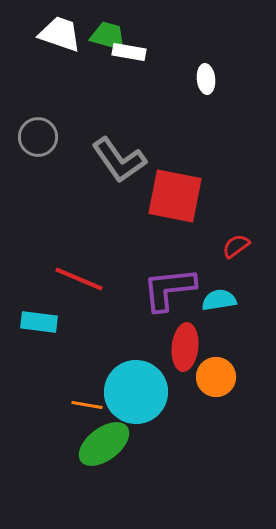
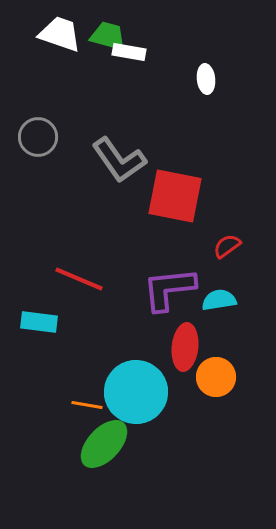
red semicircle: moved 9 px left
green ellipse: rotated 10 degrees counterclockwise
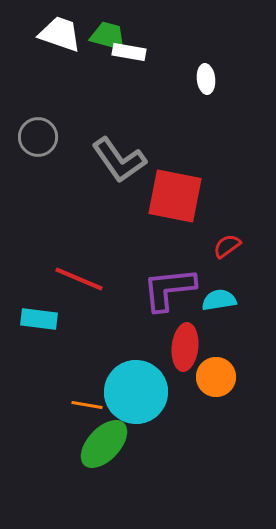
cyan rectangle: moved 3 px up
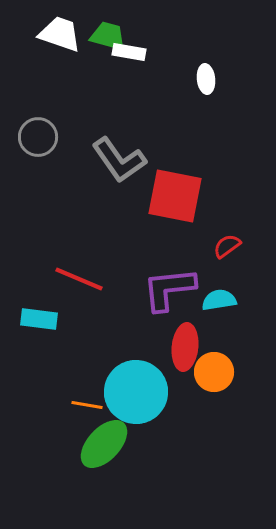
orange circle: moved 2 px left, 5 px up
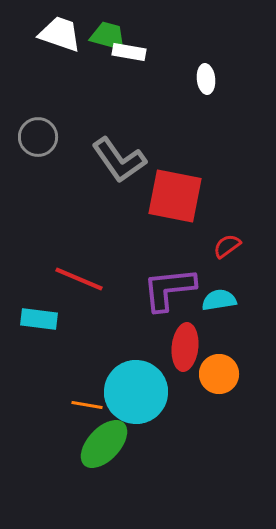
orange circle: moved 5 px right, 2 px down
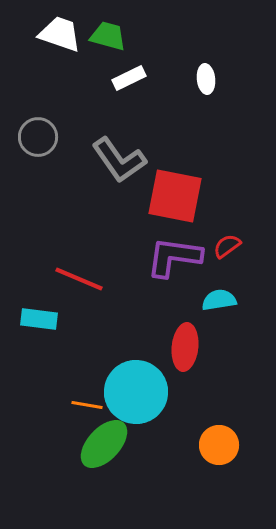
white rectangle: moved 26 px down; rotated 36 degrees counterclockwise
purple L-shape: moved 5 px right, 32 px up; rotated 14 degrees clockwise
orange circle: moved 71 px down
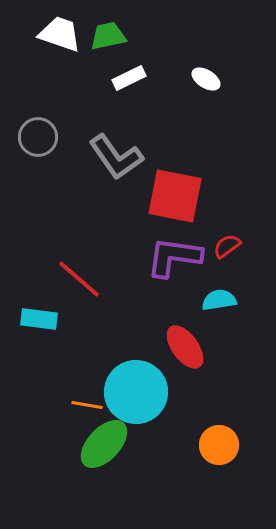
green trapezoid: rotated 27 degrees counterclockwise
white ellipse: rotated 52 degrees counterclockwise
gray L-shape: moved 3 px left, 3 px up
red line: rotated 18 degrees clockwise
red ellipse: rotated 42 degrees counterclockwise
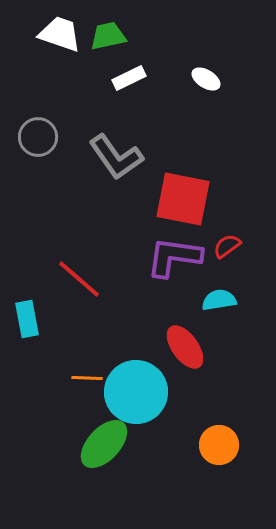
red square: moved 8 px right, 3 px down
cyan rectangle: moved 12 px left; rotated 72 degrees clockwise
orange line: moved 27 px up; rotated 8 degrees counterclockwise
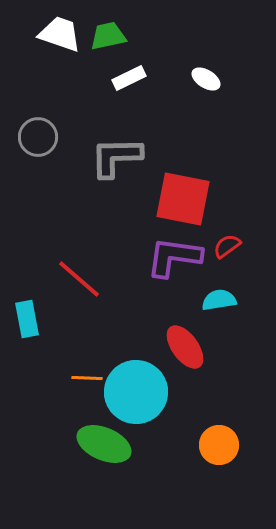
gray L-shape: rotated 124 degrees clockwise
green ellipse: rotated 70 degrees clockwise
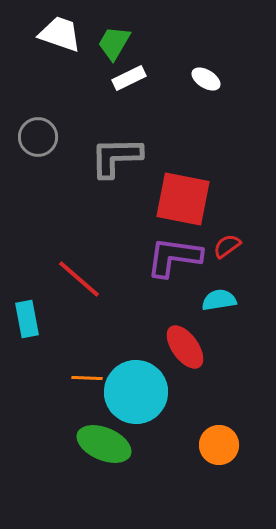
green trapezoid: moved 6 px right, 7 px down; rotated 48 degrees counterclockwise
